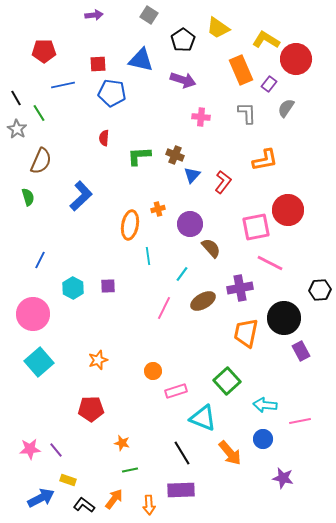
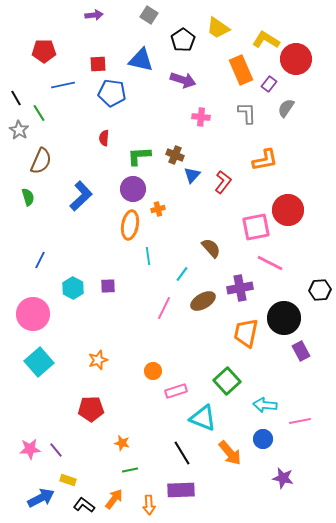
gray star at (17, 129): moved 2 px right, 1 px down
purple circle at (190, 224): moved 57 px left, 35 px up
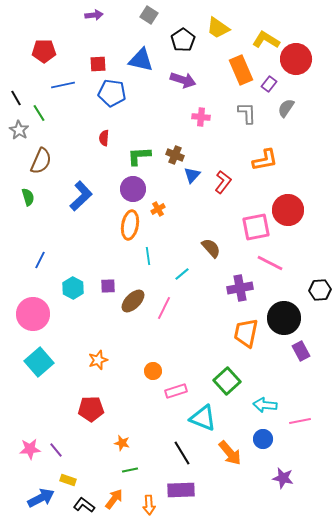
orange cross at (158, 209): rotated 16 degrees counterclockwise
cyan line at (182, 274): rotated 14 degrees clockwise
brown ellipse at (203, 301): moved 70 px left; rotated 15 degrees counterclockwise
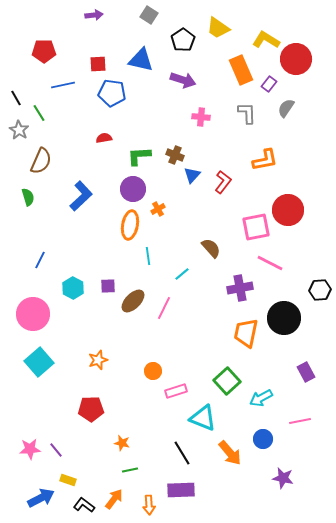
red semicircle at (104, 138): rotated 77 degrees clockwise
purple rectangle at (301, 351): moved 5 px right, 21 px down
cyan arrow at (265, 405): moved 4 px left, 7 px up; rotated 35 degrees counterclockwise
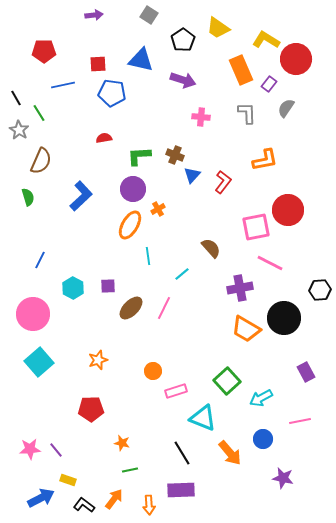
orange ellipse at (130, 225): rotated 20 degrees clockwise
brown ellipse at (133, 301): moved 2 px left, 7 px down
orange trapezoid at (246, 333): moved 4 px up; rotated 72 degrees counterclockwise
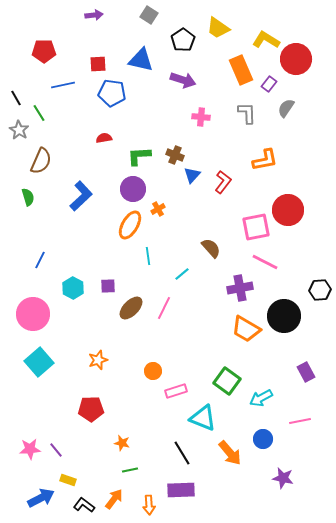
pink line at (270, 263): moved 5 px left, 1 px up
black circle at (284, 318): moved 2 px up
green square at (227, 381): rotated 12 degrees counterclockwise
